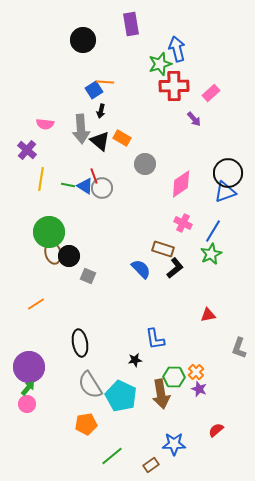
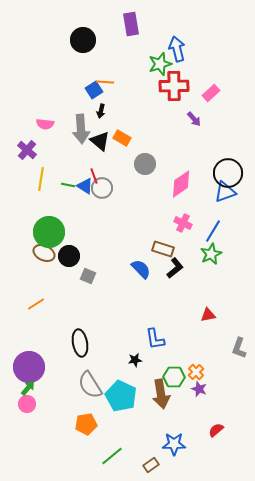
brown ellipse at (53, 253): moved 9 px left; rotated 50 degrees counterclockwise
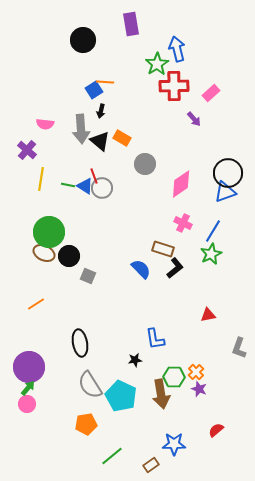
green star at (160, 64): moved 3 px left; rotated 15 degrees counterclockwise
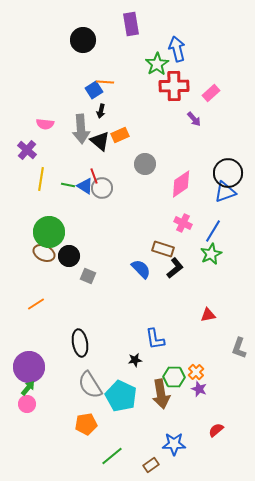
orange rectangle at (122, 138): moved 2 px left, 3 px up; rotated 54 degrees counterclockwise
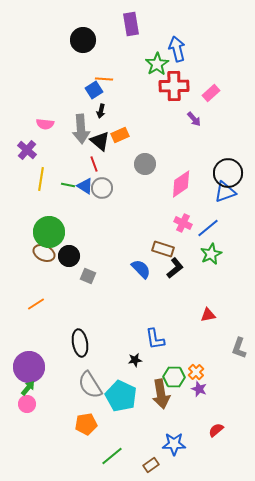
orange line at (105, 82): moved 1 px left, 3 px up
red line at (94, 176): moved 12 px up
blue line at (213, 231): moved 5 px left, 3 px up; rotated 20 degrees clockwise
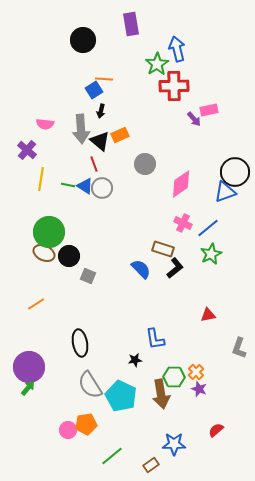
pink rectangle at (211, 93): moved 2 px left, 17 px down; rotated 30 degrees clockwise
black circle at (228, 173): moved 7 px right, 1 px up
pink circle at (27, 404): moved 41 px right, 26 px down
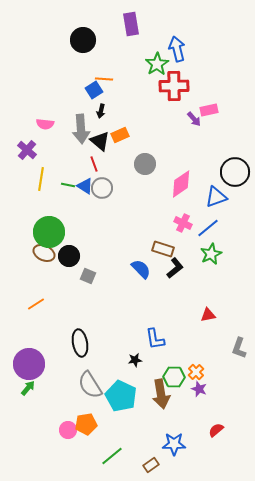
blue triangle at (225, 192): moved 9 px left, 5 px down
purple circle at (29, 367): moved 3 px up
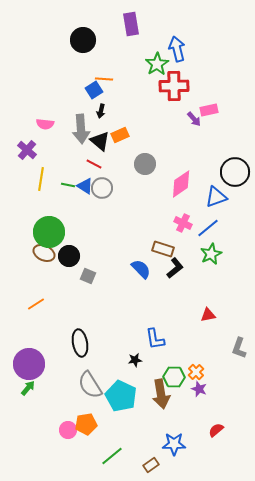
red line at (94, 164): rotated 42 degrees counterclockwise
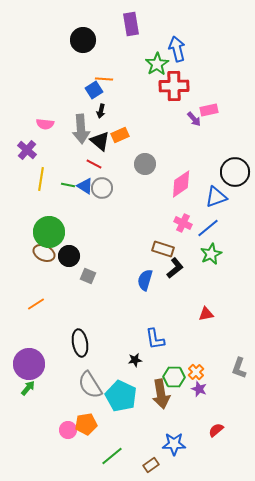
blue semicircle at (141, 269): moved 4 px right, 11 px down; rotated 120 degrees counterclockwise
red triangle at (208, 315): moved 2 px left, 1 px up
gray L-shape at (239, 348): moved 20 px down
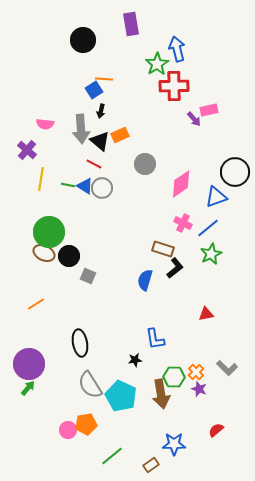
gray L-shape at (239, 368): moved 12 px left; rotated 65 degrees counterclockwise
